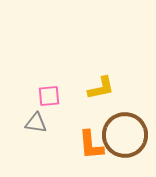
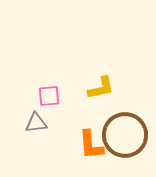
gray triangle: rotated 15 degrees counterclockwise
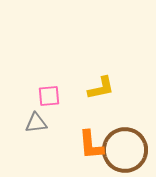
brown circle: moved 15 px down
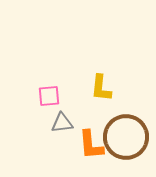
yellow L-shape: rotated 108 degrees clockwise
gray triangle: moved 26 px right
brown circle: moved 1 px right, 13 px up
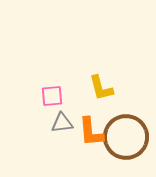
yellow L-shape: rotated 20 degrees counterclockwise
pink square: moved 3 px right
orange L-shape: moved 13 px up
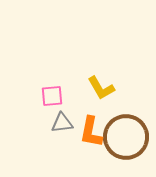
yellow L-shape: rotated 16 degrees counterclockwise
orange L-shape: rotated 16 degrees clockwise
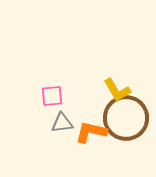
yellow L-shape: moved 16 px right, 2 px down
orange L-shape: rotated 92 degrees clockwise
brown circle: moved 19 px up
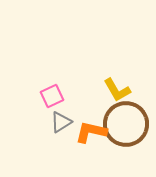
pink square: rotated 20 degrees counterclockwise
brown circle: moved 6 px down
gray triangle: moved 1 px left, 1 px up; rotated 25 degrees counterclockwise
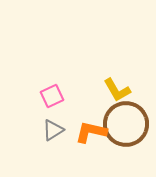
gray triangle: moved 8 px left, 8 px down
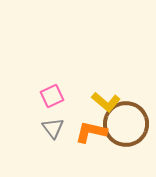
yellow L-shape: moved 11 px left, 12 px down; rotated 20 degrees counterclockwise
gray triangle: moved 2 px up; rotated 35 degrees counterclockwise
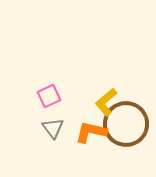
pink square: moved 3 px left
yellow L-shape: rotated 100 degrees clockwise
